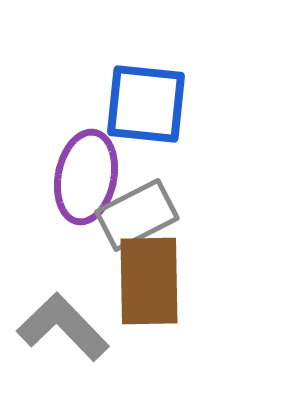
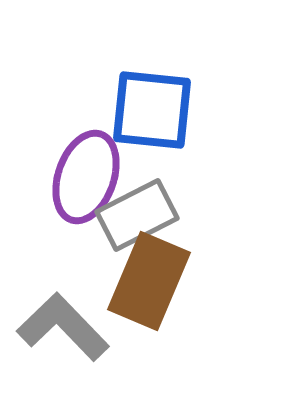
blue square: moved 6 px right, 6 px down
purple ellipse: rotated 8 degrees clockwise
brown rectangle: rotated 24 degrees clockwise
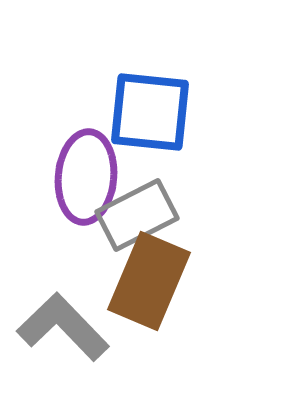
blue square: moved 2 px left, 2 px down
purple ellipse: rotated 14 degrees counterclockwise
